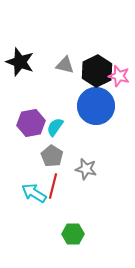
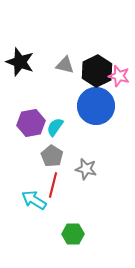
red line: moved 1 px up
cyan arrow: moved 7 px down
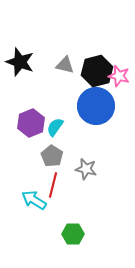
black hexagon: rotated 12 degrees clockwise
purple hexagon: rotated 12 degrees counterclockwise
